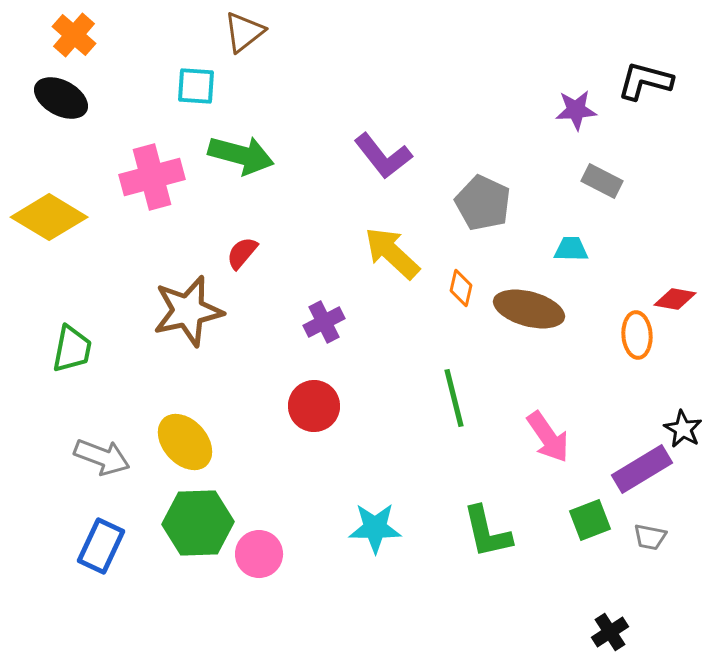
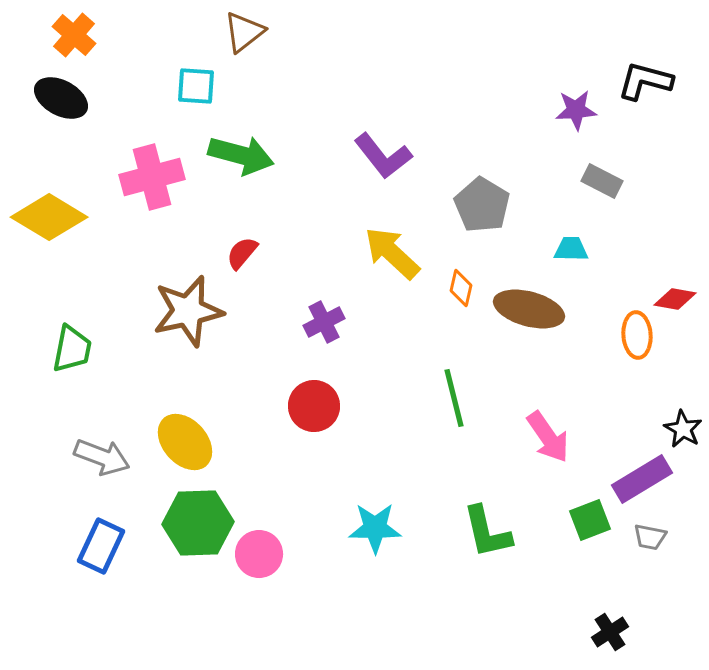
gray pentagon: moved 1 px left, 2 px down; rotated 6 degrees clockwise
purple rectangle: moved 10 px down
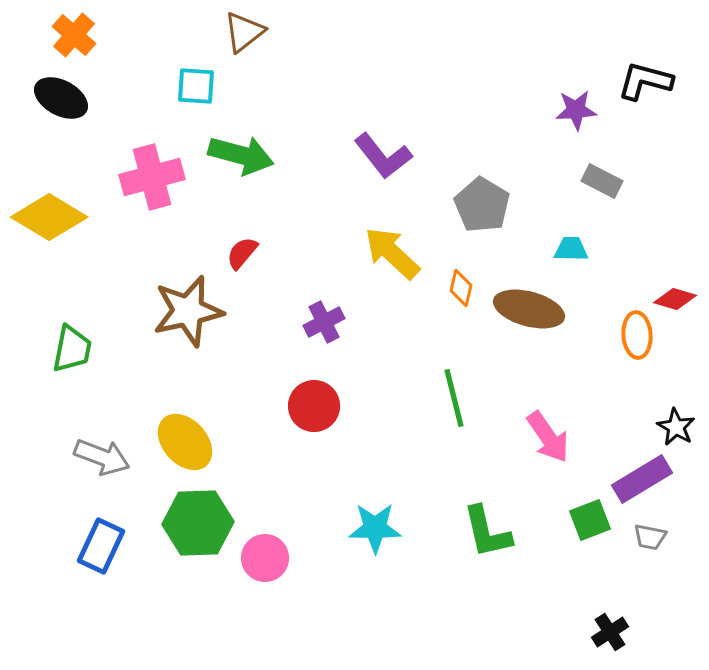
red diamond: rotated 6 degrees clockwise
black star: moved 7 px left, 2 px up
pink circle: moved 6 px right, 4 px down
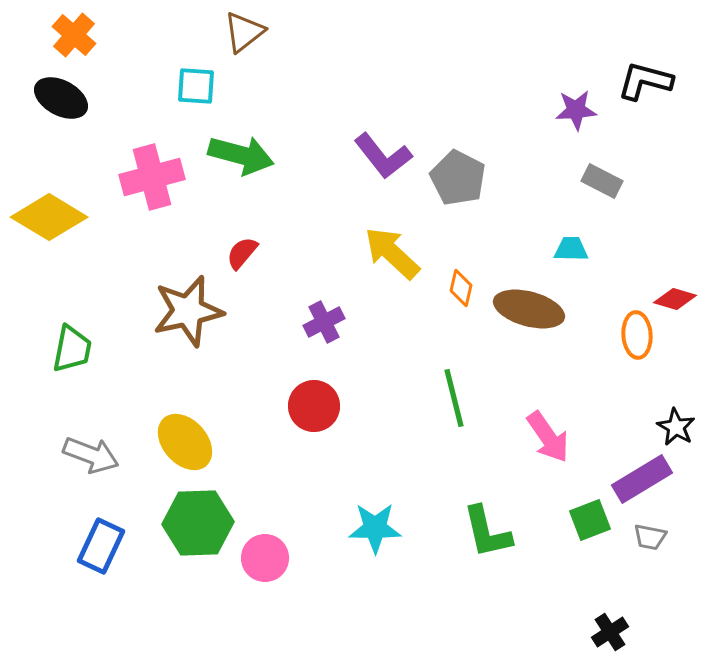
gray pentagon: moved 24 px left, 27 px up; rotated 4 degrees counterclockwise
gray arrow: moved 11 px left, 2 px up
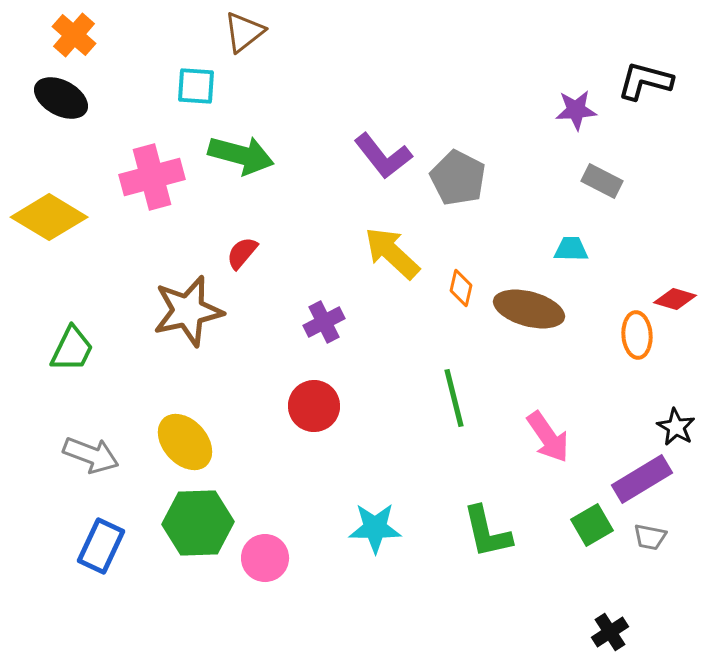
green trapezoid: rotated 15 degrees clockwise
green square: moved 2 px right, 5 px down; rotated 9 degrees counterclockwise
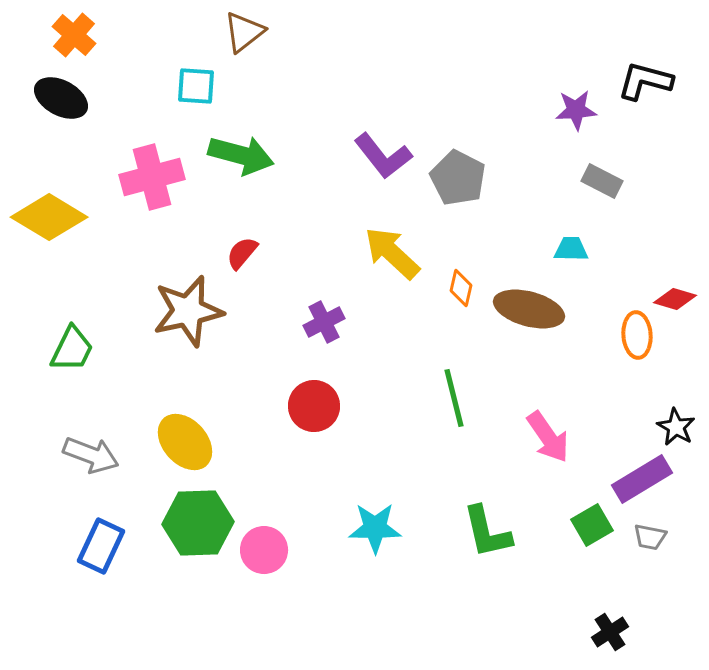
pink circle: moved 1 px left, 8 px up
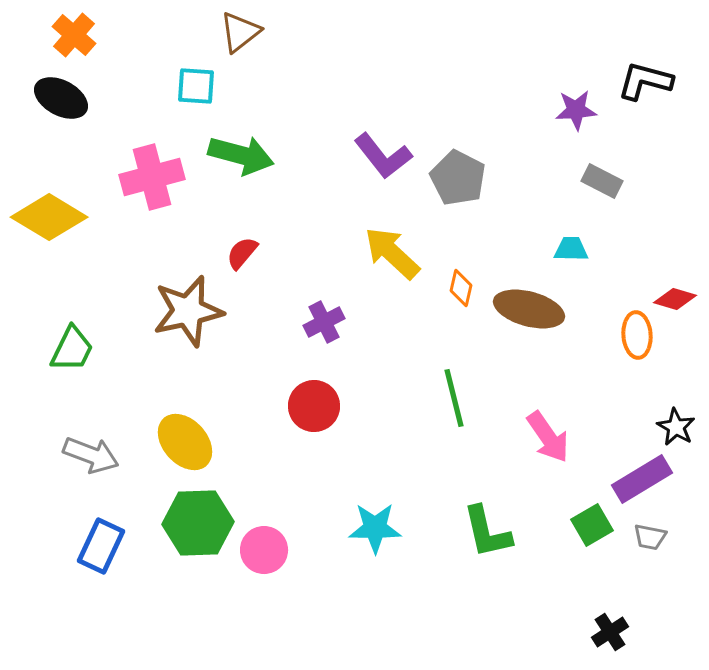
brown triangle: moved 4 px left
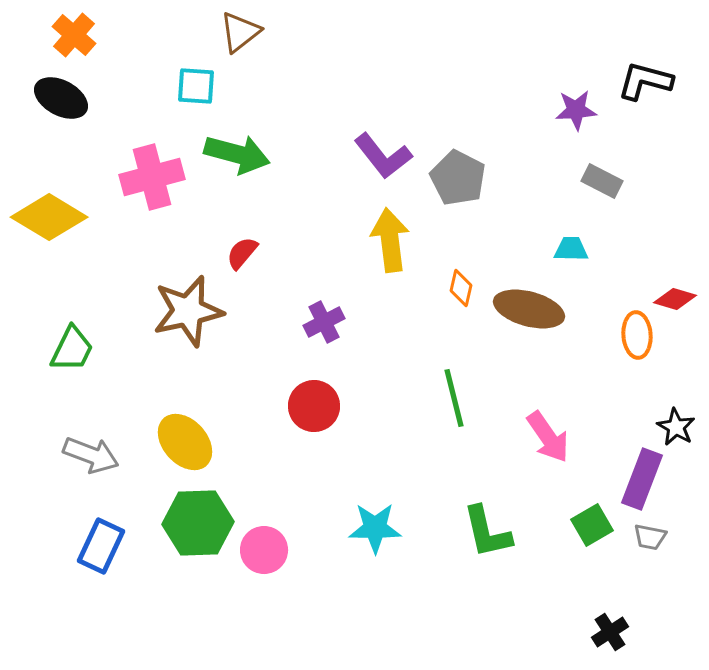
green arrow: moved 4 px left, 1 px up
yellow arrow: moved 2 px left, 13 px up; rotated 40 degrees clockwise
purple rectangle: rotated 38 degrees counterclockwise
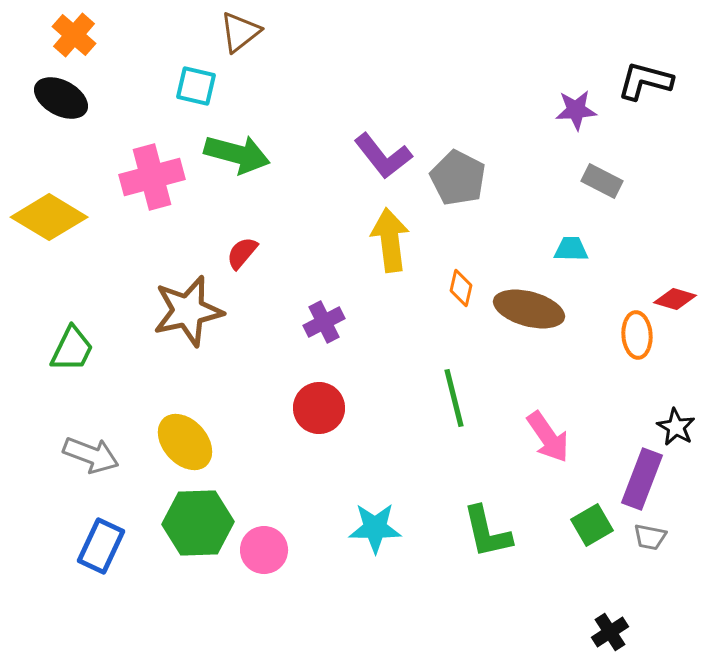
cyan square: rotated 9 degrees clockwise
red circle: moved 5 px right, 2 px down
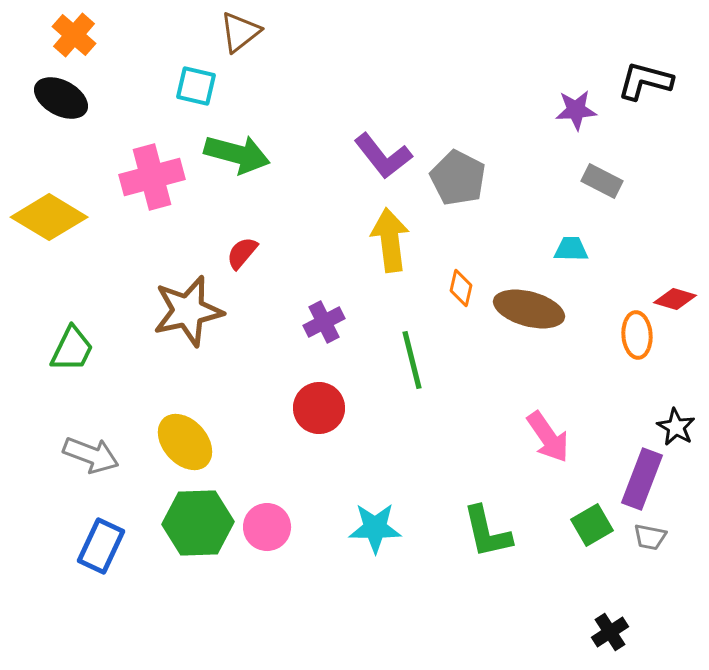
green line: moved 42 px left, 38 px up
pink circle: moved 3 px right, 23 px up
